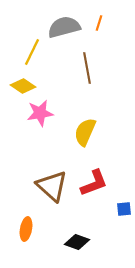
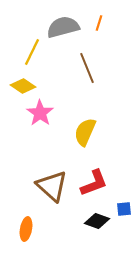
gray semicircle: moved 1 px left
brown line: rotated 12 degrees counterclockwise
pink star: rotated 28 degrees counterclockwise
black diamond: moved 20 px right, 21 px up
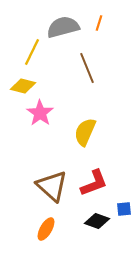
yellow diamond: rotated 20 degrees counterclockwise
orange ellipse: moved 20 px right; rotated 20 degrees clockwise
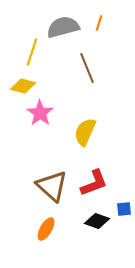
yellow line: rotated 8 degrees counterclockwise
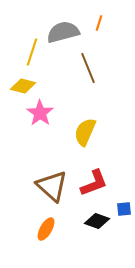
gray semicircle: moved 5 px down
brown line: moved 1 px right
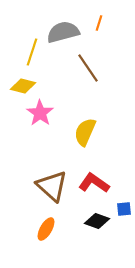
brown line: rotated 12 degrees counterclockwise
red L-shape: rotated 124 degrees counterclockwise
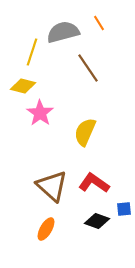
orange line: rotated 49 degrees counterclockwise
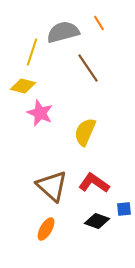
pink star: rotated 12 degrees counterclockwise
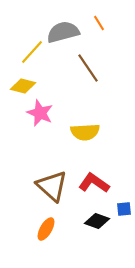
yellow line: rotated 24 degrees clockwise
yellow semicircle: rotated 116 degrees counterclockwise
